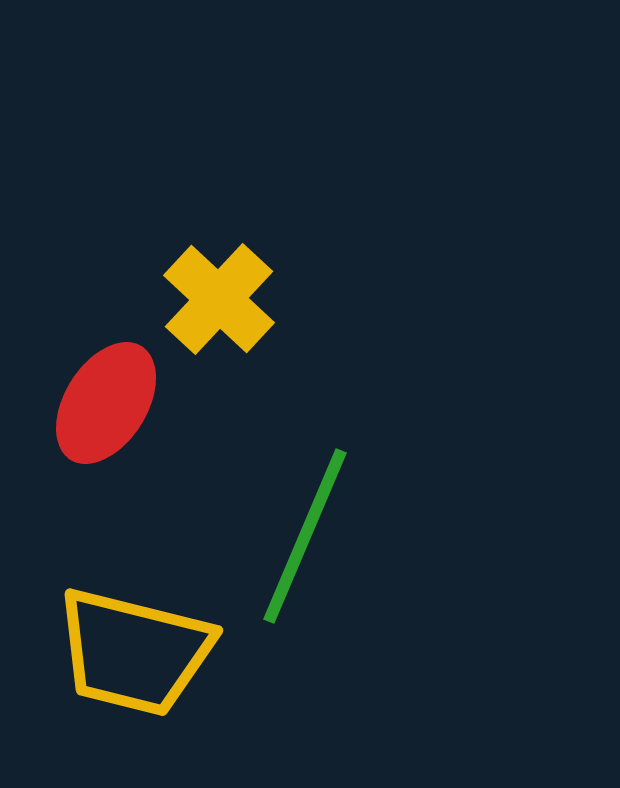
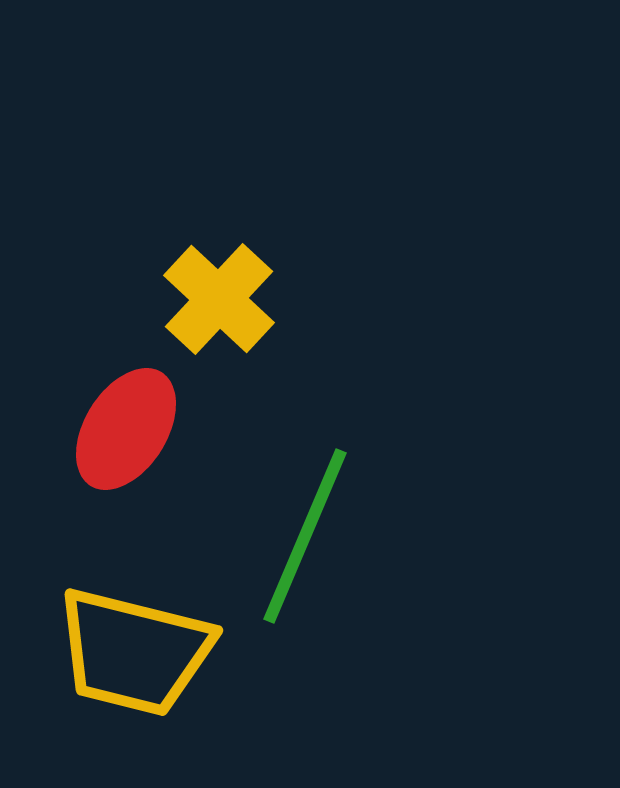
red ellipse: moved 20 px right, 26 px down
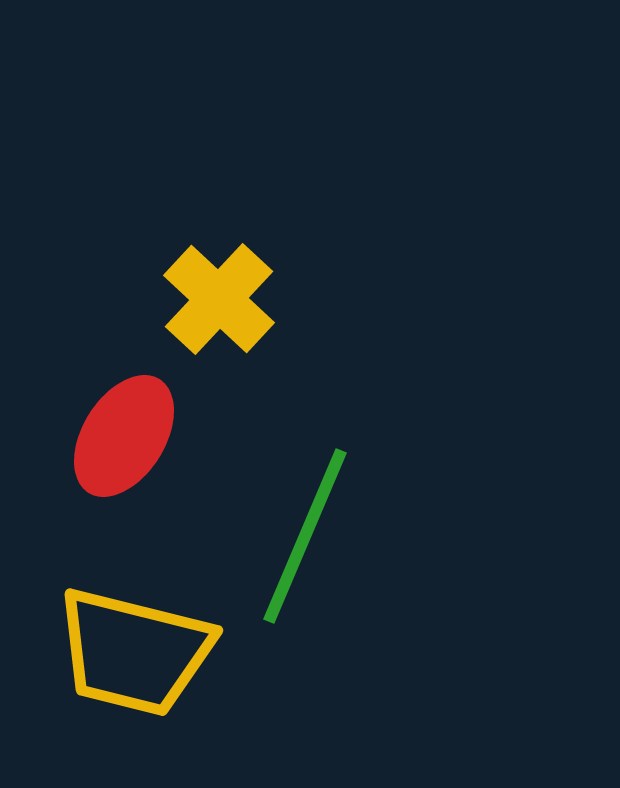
red ellipse: moved 2 px left, 7 px down
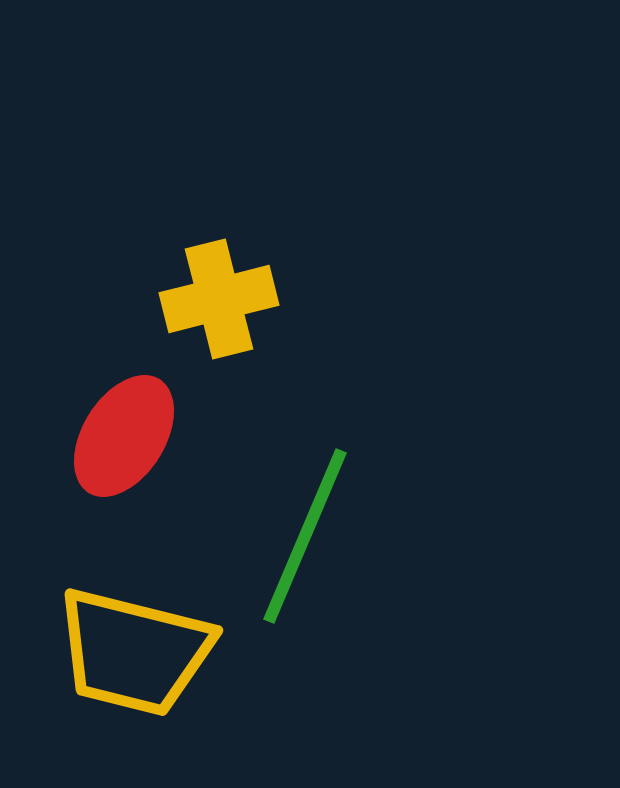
yellow cross: rotated 33 degrees clockwise
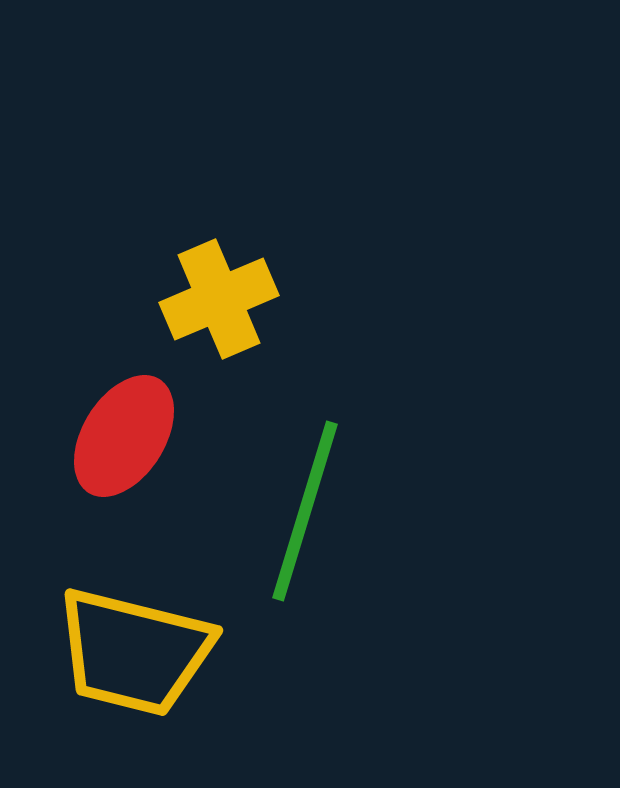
yellow cross: rotated 9 degrees counterclockwise
green line: moved 25 px up; rotated 6 degrees counterclockwise
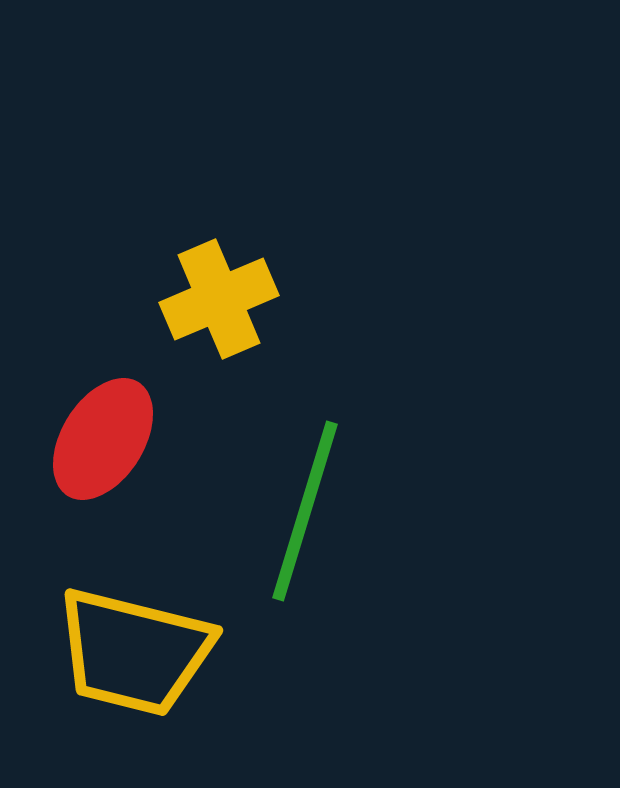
red ellipse: moved 21 px left, 3 px down
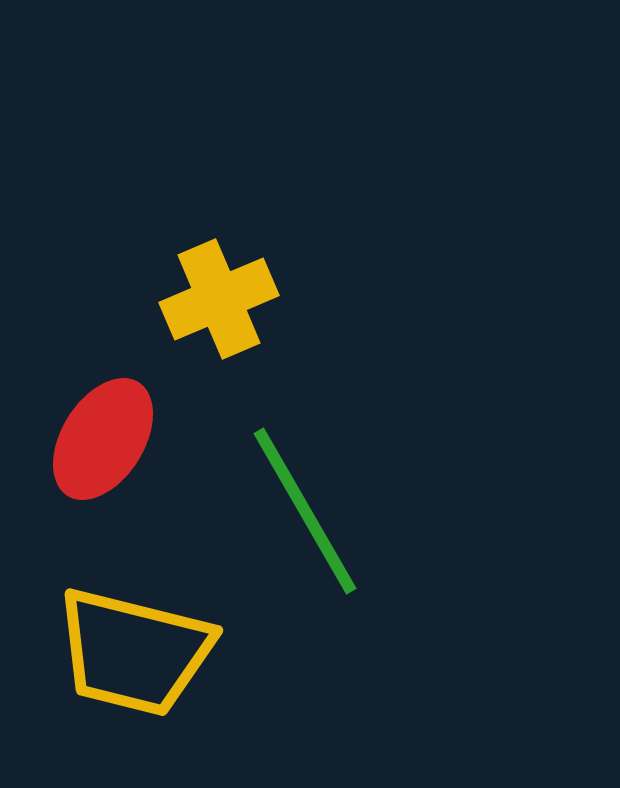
green line: rotated 47 degrees counterclockwise
